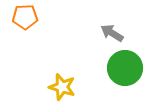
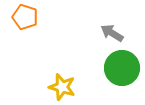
orange pentagon: rotated 20 degrees clockwise
green circle: moved 3 px left
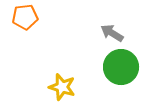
orange pentagon: rotated 25 degrees counterclockwise
green circle: moved 1 px left, 1 px up
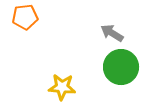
yellow star: rotated 12 degrees counterclockwise
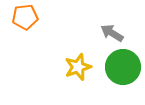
green circle: moved 2 px right
yellow star: moved 16 px right, 20 px up; rotated 24 degrees counterclockwise
